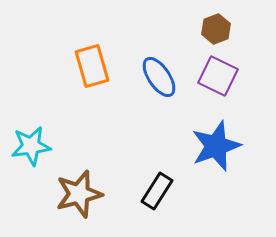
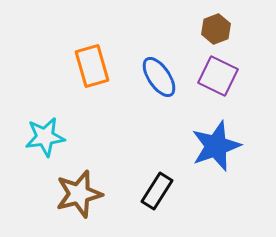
cyan star: moved 14 px right, 9 px up
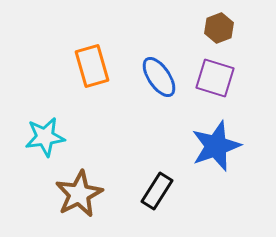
brown hexagon: moved 3 px right, 1 px up
purple square: moved 3 px left, 2 px down; rotated 9 degrees counterclockwise
brown star: rotated 12 degrees counterclockwise
